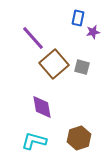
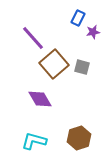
blue rectangle: rotated 14 degrees clockwise
purple diamond: moved 2 px left, 8 px up; rotated 20 degrees counterclockwise
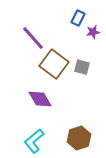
brown square: rotated 12 degrees counterclockwise
cyan L-shape: rotated 55 degrees counterclockwise
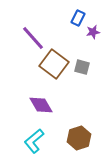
purple diamond: moved 1 px right, 6 px down
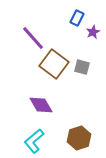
blue rectangle: moved 1 px left
purple star: rotated 16 degrees counterclockwise
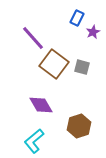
brown hexagon: moved 12 px up
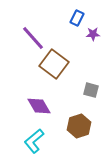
purple star: moved 2 px down; rotated 24 degrees clockwise
gray square: moved 9 px right, 23 px down
purple diamond: moved 2 px left, 1 px down
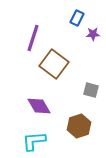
purple line: rotated 60 degrees clockwise
cyan L-shape: rotated 35 degrees clockwise
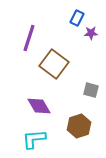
purple star: moved 2 px left, 1 px up
purple line: moved 4 px left
cyan L-shape: moved 2 px up
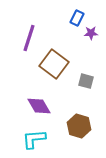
gray square: moved 5 px left, 9 px up
brown hexagon: rotated 25 degrees counterclockwise
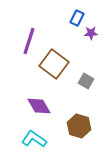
purple line: moved 3 px down
gray square: rotated 14 degrees clockwise
cyan L-shape: rotated 40 degrees clockwise
